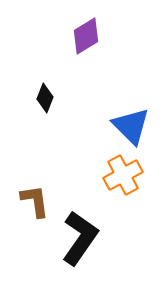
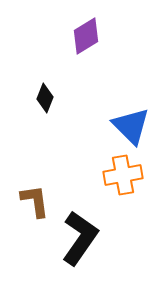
orange cross: rotated 18 degrees clockwise
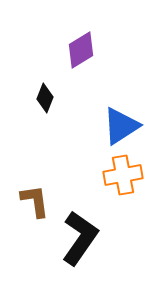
purple diamond: moved 5 px left, 14 px down
blue triangle: moved 10 px left; rotated 42 degrees clockwise
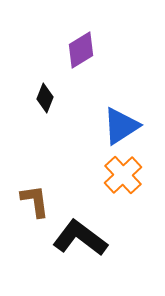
orange cross: rotated 33 degrees counterclockwise
black L-shape: rotated 88 degrees counterclockwise
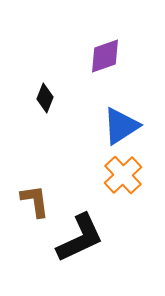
purple diamond: moved 24 px right, 6 px down; rotated 12 degrees clockwise
black L-shape: rotated 118 degrees clockwise
